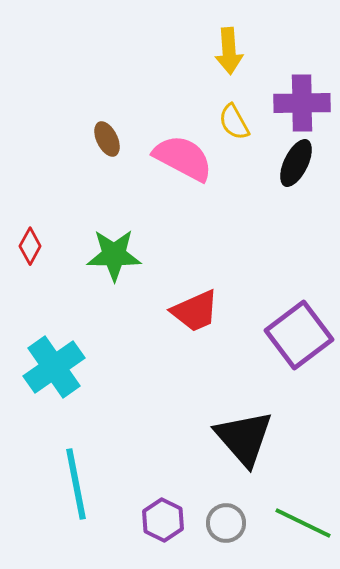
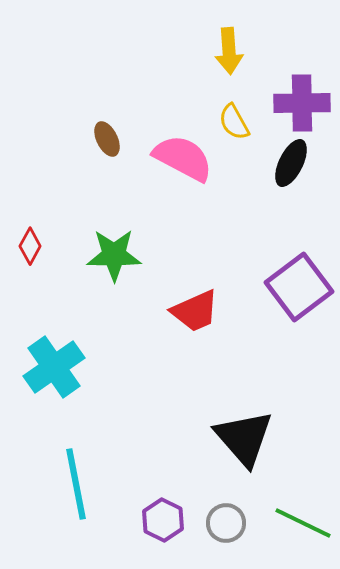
black ellipse: moved 5 px left
purple square: moved 48 px up
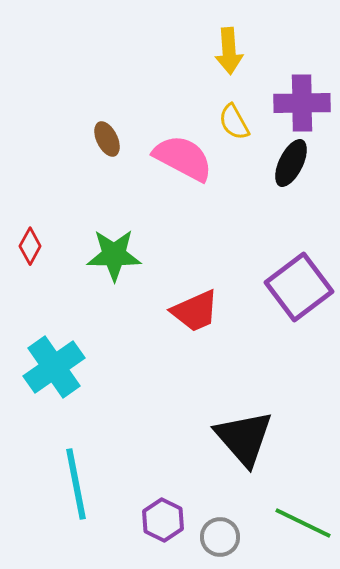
gray circle: moved 6 px left, 14 px down
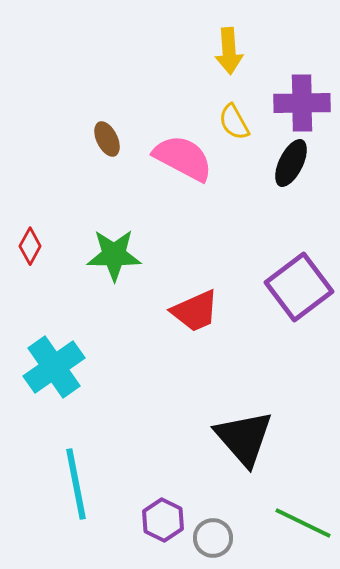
gray circle: moved 7 px left, 1 px down
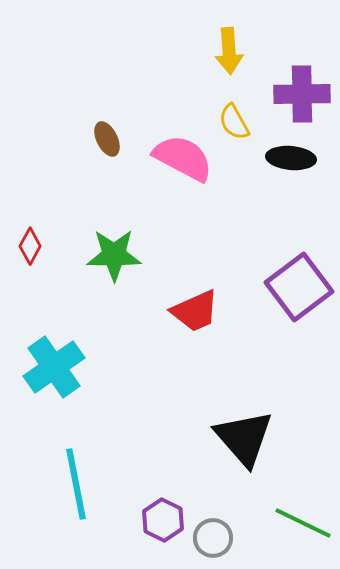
purple cross: moved 9 px up
black ellipse: moved 5 px up; rotated 69 degrees clockwise
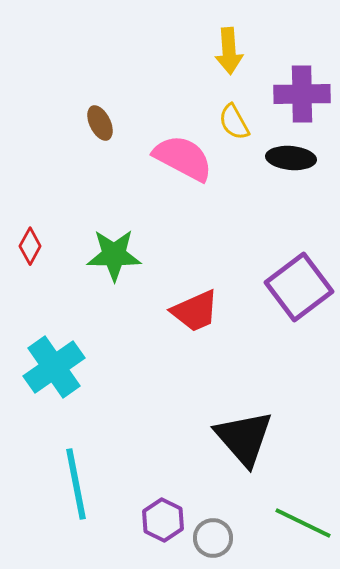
brown ellipse: moved 7 px left, 16 px up
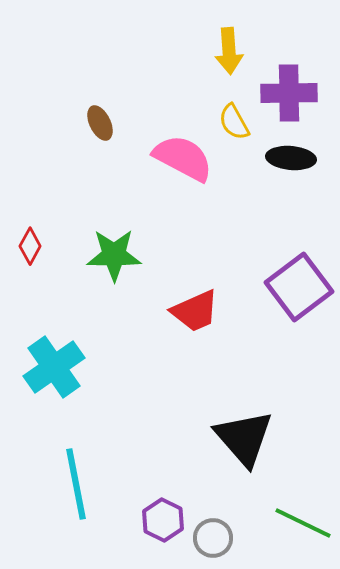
purple cross: moved 13 px left, 1 px up
